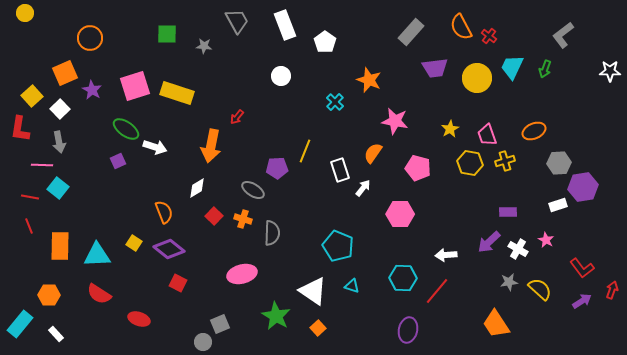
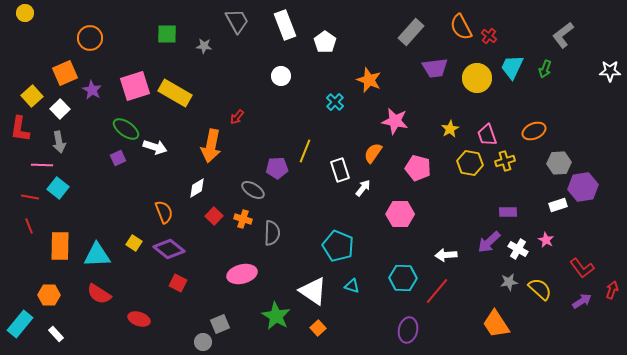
yellow rectangle at (177, 93): moved 2 px left; rotated 12 degrees clockwise
purple square at (118, 161): moved 3 px up
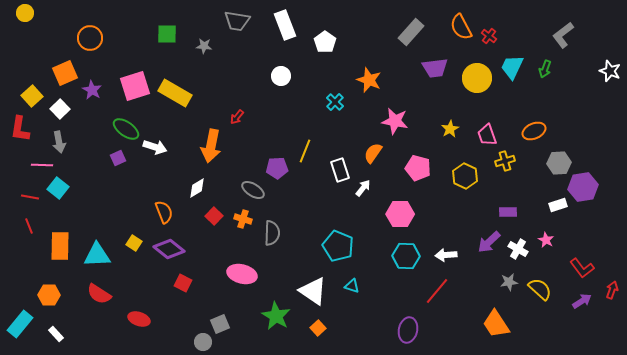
gray trapezoid at (237, 21): rotated 128 degrees clockwise
white star at (610, 71): rotated 20 degrees clockwise
yellow hexagon at (470, 163): moved 5 px left, 13 px down; rotated 15 degrees clockwise
pink ellipse at (242, 274): rotated 28 degrees clockwise
cyan hexagon at (403, 278): moved 3 px right, 22 px up
red square at (178, 283): moved 5 px right
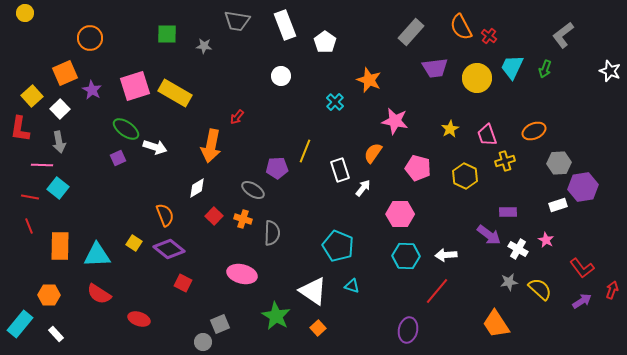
orange semicircle at (164, 212): moved 1 px right, 3 px down
purple arrow at (489, 242): moved 7 px up; rotated 100 degrees counterclockwise
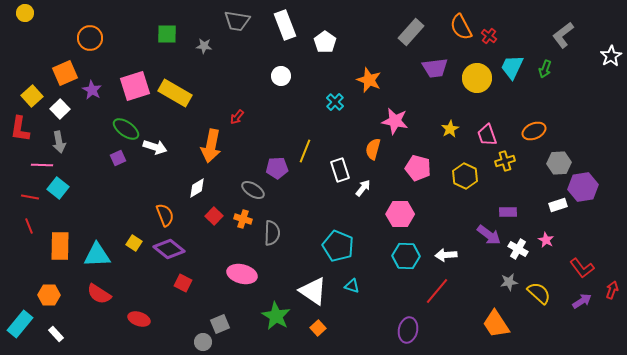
white star at (610, 71): moved 1 px right, 15 px up; rotated 20 degrees clockwise
orange semicircle at (373, 153): moved 4 px up; rotated 20 degrees counterclockwise
yellow semicircle at (540, 289): moved 1 px left, 4 px down
